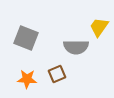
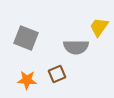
orange star: moved 1 px down
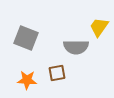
brown square: moved 1 px up; rotated 12 degrees clockwise
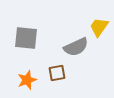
gray square: rotated 15 degrees counterclockwise
gray semicircle: rotated 25 degrees counterclockwise
orange star: rotated 24 degrees counterclockwise
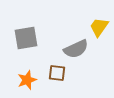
gray square: rotated 15 degrees counterclockwise
gray semicircle: moved 2 px down
brown square: rotated 18 degrees clockwise
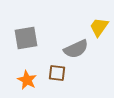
orange star: rotated 24 degrees counterclockwise
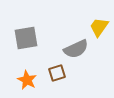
brown square: rotated 24 degrees counterclockwise
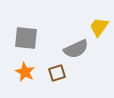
gray square: rotated 15 degrees clockwise
orange star: moved 2 px left, 8 px up
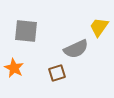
gray square: moved 7 px up
orange star: moved 11 px left, 4 px up
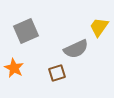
gray square: rotated 30 degrees counterclockwise
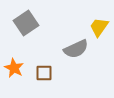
gray square: moved 8 px up; rotated 10 degrees counterclockwise
brown square: moved 13 px left; rotated 18 degrees clockwise
